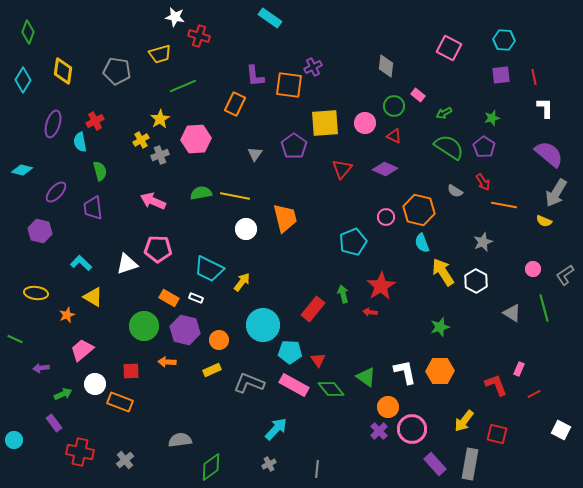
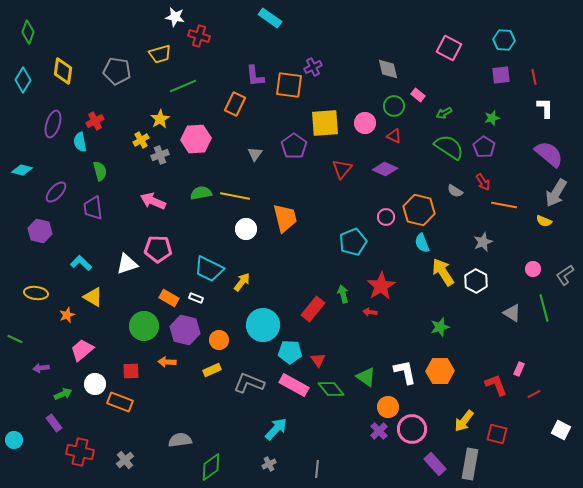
gray diamond at (386, 66): moved 2 px right, 3 px down; rotated 20 degrees counterclockwise
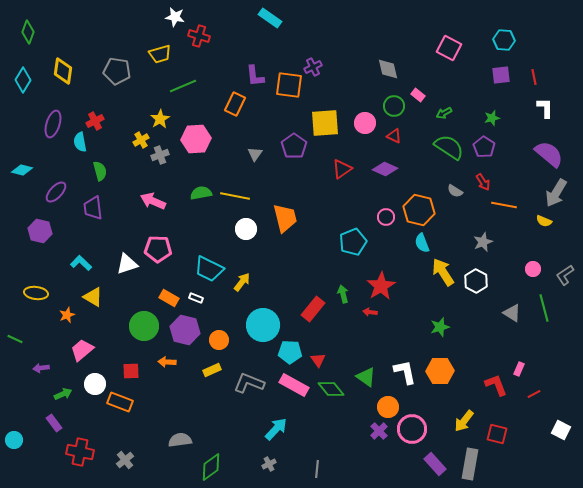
red triangle at (342, 169): rotated 15 degrees clockwise
